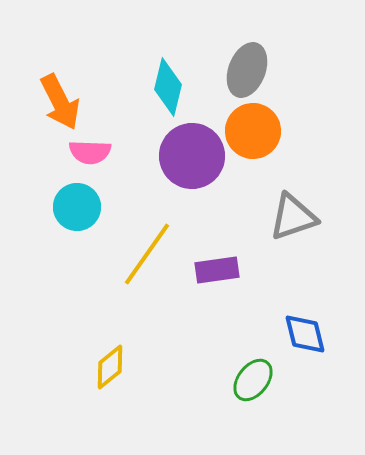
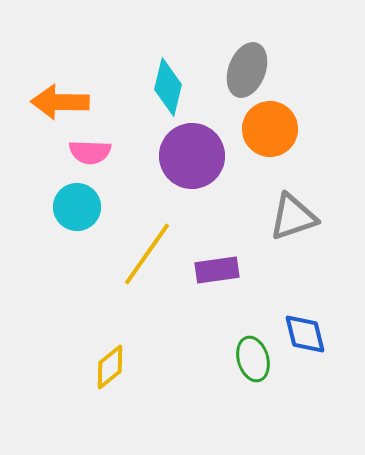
orange arrow: rotated 118 degrees clockwise
orange circle: moved 17 px right, 2 px up
green ellipse: moved 21 px up; rotated 54 degrees counterclockwise
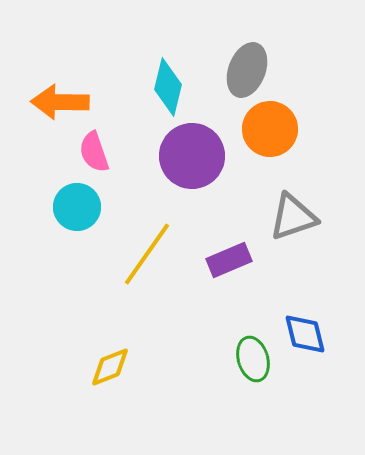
pink semicircle: moved 4 px right; rotated 69 degrees clockwise
purple rectangle: moved 12 px right, 10 px up; rotated 15 degrees counterclockwise
yellow diamond: rotated 18 degrees clockwise
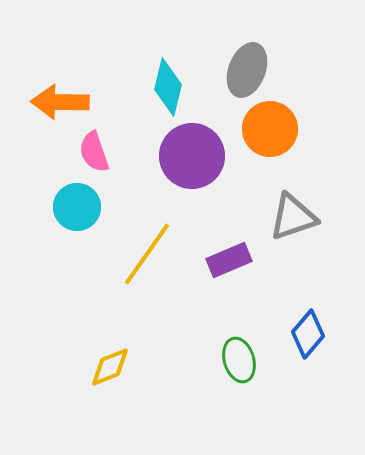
blue diamond: moved 3 px right; rotated 54 degrees clockwise
green ellipse: moved 14 px left, 1 px down
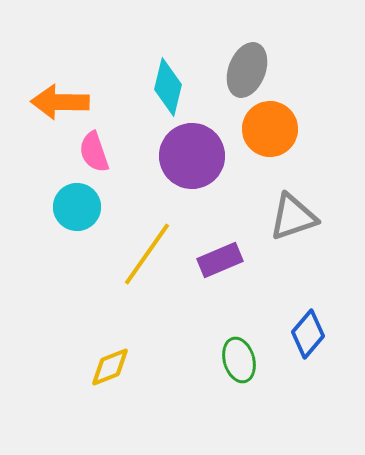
purple rectangle: moved 9 px left
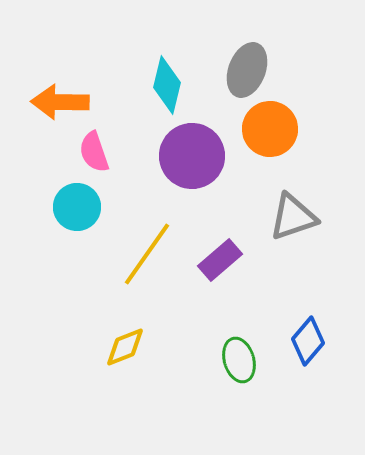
cyan diamond: moved 1 px left, 2 px up
purple rectangle: rotated 18 degrees counterclockwise
blue diamond: moved 7 px down
yellow diamond: moved 15 px right, 20 px up
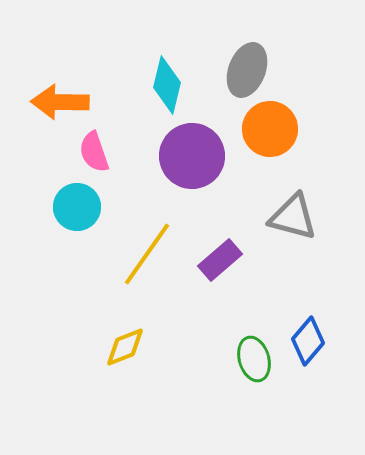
gray triangle: rotated 34 degrees clockwise
green ellipse: moved 15 px right, 1 px up
